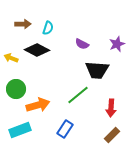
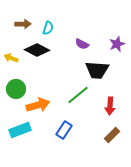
red arrow: moved 1 px left, 2 px up
blue rectangle: moved 1 px left, 1 px down
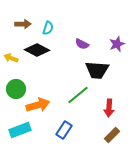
red arrow: moved 1 px left, 2 px down
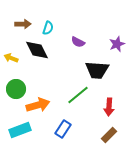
purple semicircle: moved 4 px left, 2 px up
black diamond: rotated 35 degrees clockwise
red arrow: moved 1 px up
blue rectangle: moved 1 px left, 1 px up
brown rectangle: moved 3 px left
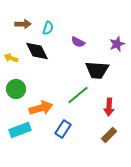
black diamond: moved 1 px down
orange arrow: moved 3 px right, 3 px down
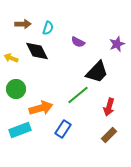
black trapezoid: moved 2 px down; rotated 50 degrees counterclockwise
red arrow: rotated 12 degrees clockwise
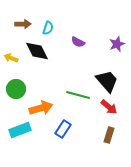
black trapezoid: moved 10 px right, 9 px down; rotated 85 degrees counterclockwise
green line: rotated 55 degrees clockwise
red arrow: rotated 66 degrees counterclockwise
brown rectangle: rotated 28 degrees counterclockwise
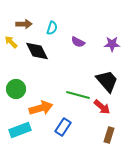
brown arrow: moved 1 px right
cyan semicircle: moved 4 px right
purple star: moved 5 px left; rotated 21 degrees clockwise
yellow arrow: moved 16 px up; rotated 24 degrees clockwise
red arrow: moved 7 px left
blue rectangle: moved 2 px up
